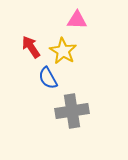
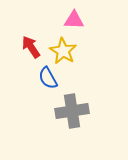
pink triangle: moved 3 px left
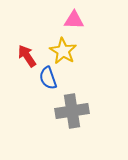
red arrow: moved 4 px left, 9 px down
blue semicircle: rotated 10 degrees clockwise
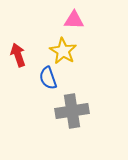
red arrow: moved 9 px left, 1 px up; rotated 15 degrees clockwise
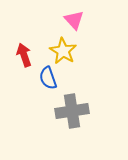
pink triangle: rotated 45 degrees clockwise
red arrow: moved 6 px right
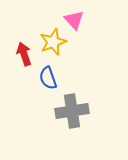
yellow star: moved 10 px left, 9 px up; rotated 20 degrees clockwise
red arrow: moved 1 px up
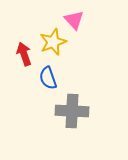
gray cross: rotated 12 degrees clockwise
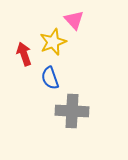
blue semicircle: moved 2 px right
